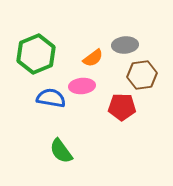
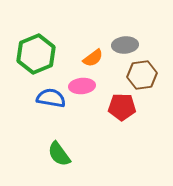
green semicircle: moved 2 px left, 3 px down
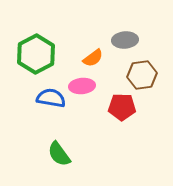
gray ellipse: moved 5 px up
green hexagon: rotated 6 degrees counterclockwise
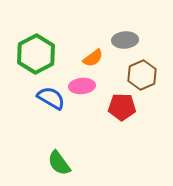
brown hexagon: rotated 16 degrees counterclockwise
blue semicircle: rotated 20 degrees clockwise
green semicircle: moved 9 px down
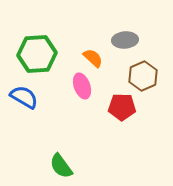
green hexagon: moved 1 px right; rotated 24 degrees clockwise
orange semicircle: rotated 100 degrees counterclockwise
brown hexagon: moved 1 px right, 1 px down
pink ellipse: rotated 75 degrees clockwise
blue semicircle: moved 27 px left, 1 px up
green semicircle: moved 2 px right, 3 px down
